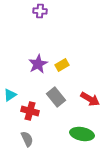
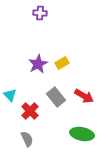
purple cross: moved 2 px down
yellow rectangle: moved 2 px up
cyan triangle: rotated 40 degrees counterclockwise
red arrow: moved 6 px left, 3 px up
red cross: rotated 30 degrees clockwise
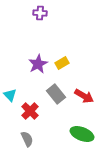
gray rectangle: moved 3 px up
green ellipse: rotated 10 degrees clockwise
